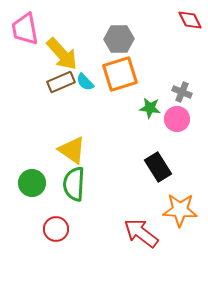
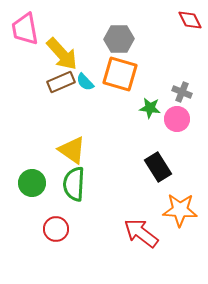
orange square: rotated 33 degrees clockwise
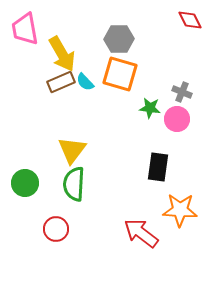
yellow arrow: rotated 12 degrees clockwise
yellow triangle: rotated 32 degrees clockwise
black rectangle: rotated 40 degrees clockwise
green circle: moved 7 px left
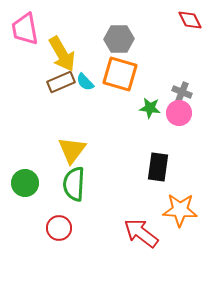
pink circle: moved 2 px right, 6 px up
red circle: moved 3 px right, 1 px up
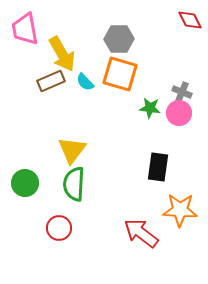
brown rectangle: moved 10 px left, 1 px up
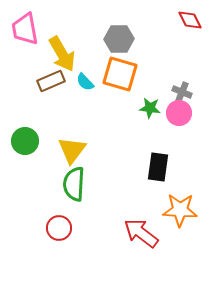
green circle: moved 42 px up
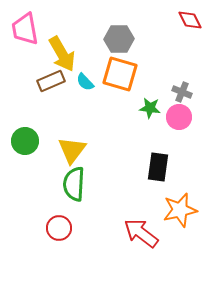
pink circle: moved 4 px down
orange star: rotated 16 degrees counterclockwise
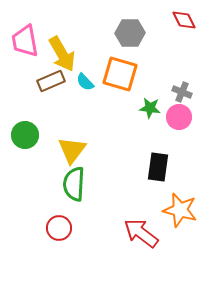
red diamond: moved 6 px left
pink trapezoid: moved 12 px down
gray hexagon: moved 11 px right, 6 px up
green circle: moved 6 px up
orange star: rotated 28 degrees clockwise
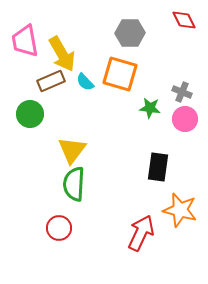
pink circle: moved 6 px right, 2 px down
green circle: moved 5 px right, 21 px up
red arrow: rotated 78 degrees clockwise
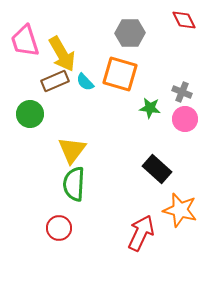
pink trapezoid: rotated 8 degrees counterclockwise
brown rectangle: moved 4 px right
black rectangle: moved 1 px left, 2 px down; rotated 56 degrees counterclockwise
